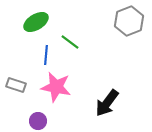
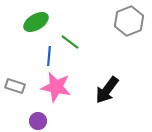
blue line: moved 3 px right, 1 px down
gray rectangle: moved 1 px left, 1 px down
black arrow: moved 13 px up
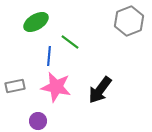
gray rectangle: rotated 30 degrees counterclockwise
black arrow: moved 7 px left
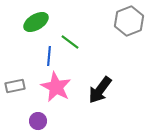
pink star: rotated 16 degrees clockwise
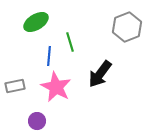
gray hexagon: moved 2 px left, 6 px down
green line: rotated 36 degrees clockwise
black arrow: moved 16 px up
purple circle: moved 1 px left
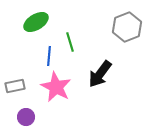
purple circle: moved 11 px left, 4 px up
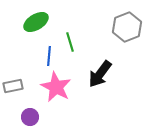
gray rectangle: moved 2 px left
purple circle: moved 4 px right
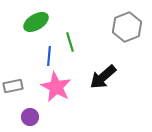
black arrow: moved 3 px right, 3 px down; rotated 12 degrees clockwise
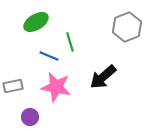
blue line: rotated 72 degrees counterclockwise
pink star: rotated 16 degrees counterclockwise
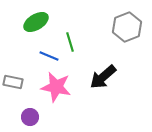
gray rectangle: moved 4 px up; rotated 24 degrees clockwise
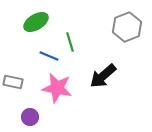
black arrow: moved 1 px up
pink star: moved 1 px right, 1 px down
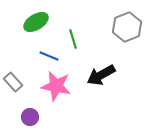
green line: moved 3 px right, 3 px up
black arrow: moved 2 px left, 1 px up; rotated 12 degrees clockwise
gray rectangle: rotated 36 degrees clockwise
pink star: moved 1 px left, 2 px up
